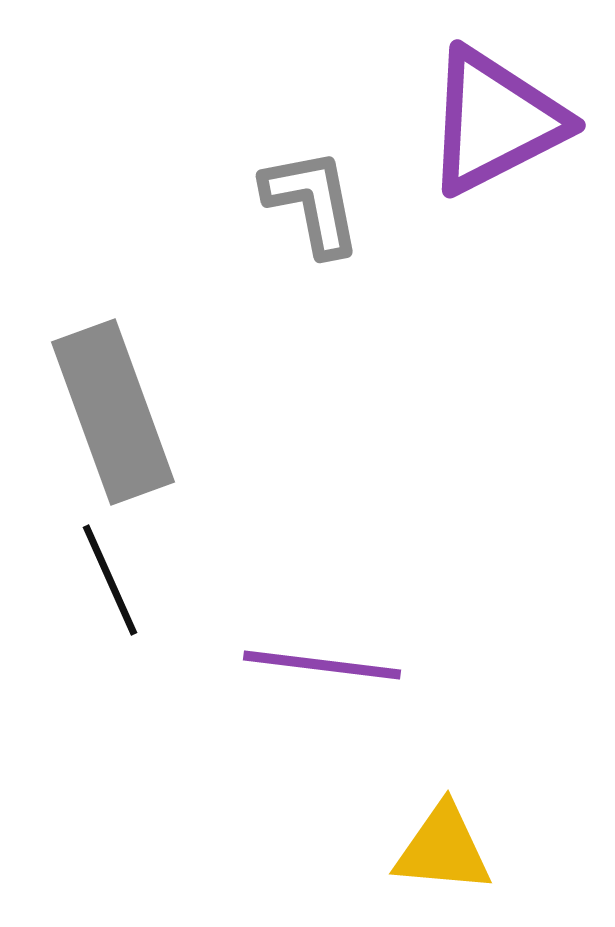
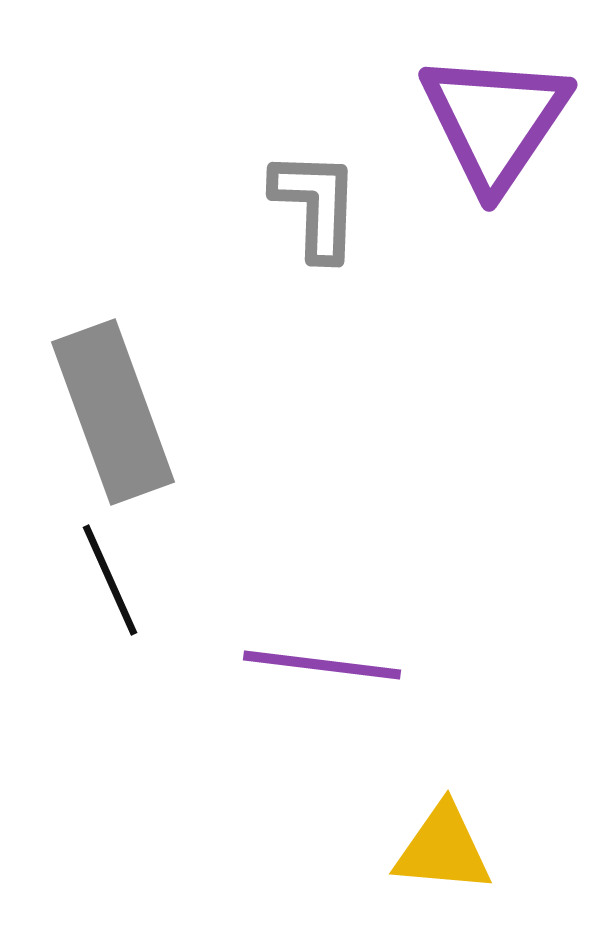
purple triangle: rotated 29 degrees counterclockwise
gray L-shape: moved 4 px right, 3 px down; rotated 13 degrees clockwise
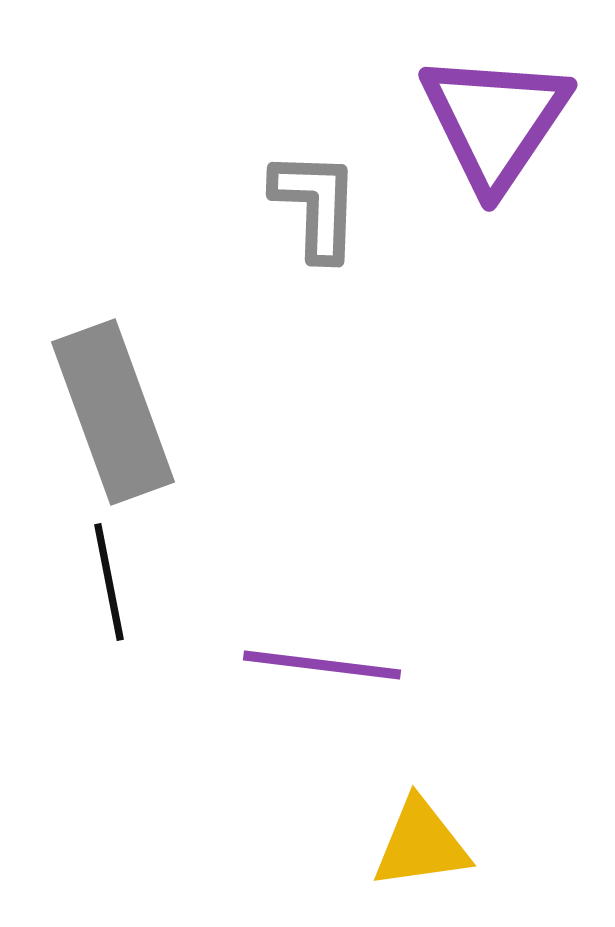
black line: moved 1 px left, 2 px down; rotated 13 degrees clockwise
yellow triangle: moved 22 px left, 5 px up; rotated 13 degrees counterclockwise
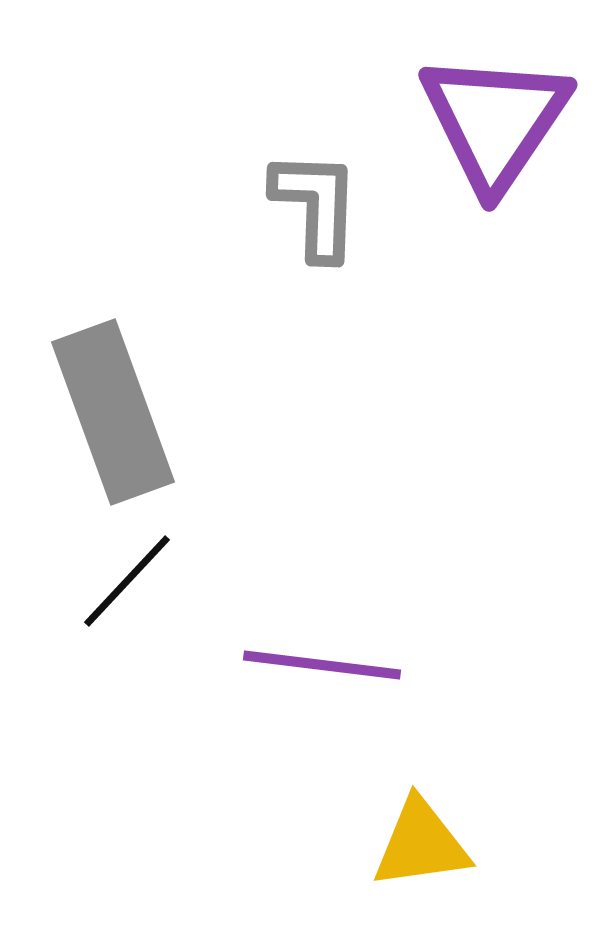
black line: moved 18 px right, 1 px up; rotated 54 degrees clockwise
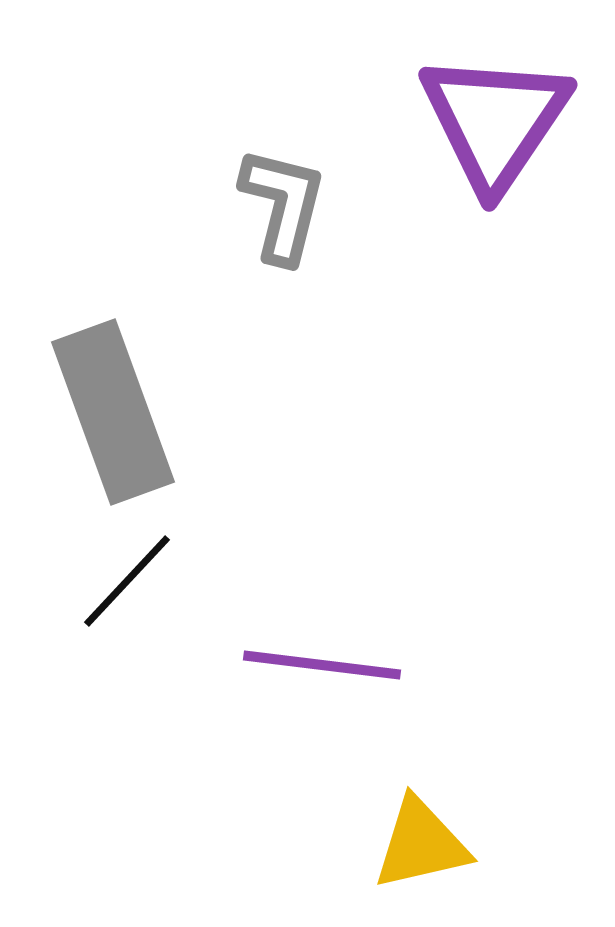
gray L-shape: moved 33 px left; rotated 12 degrees clockwise
yellow triangle: rotated 5 degrees counterclockwise
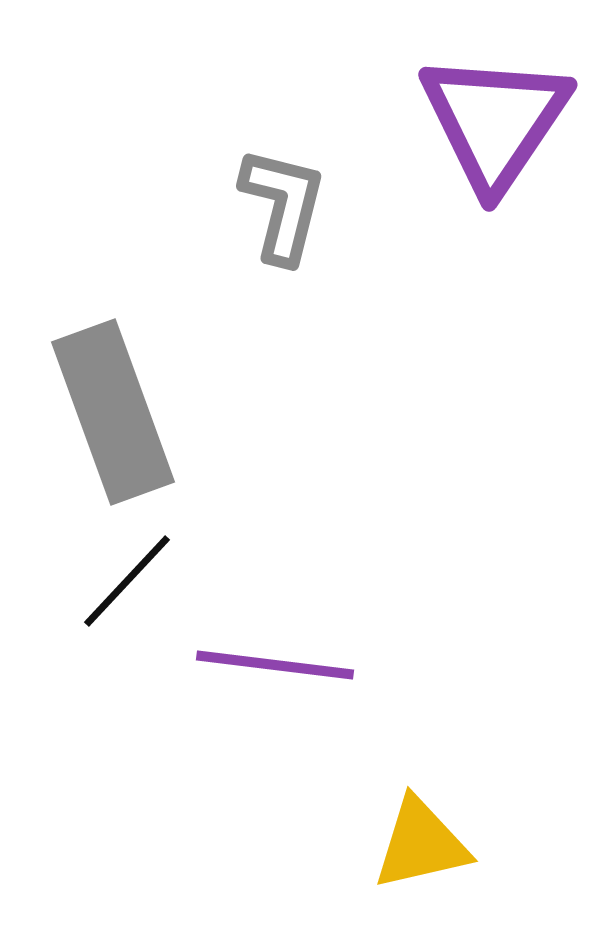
purple line: moved 47 px left
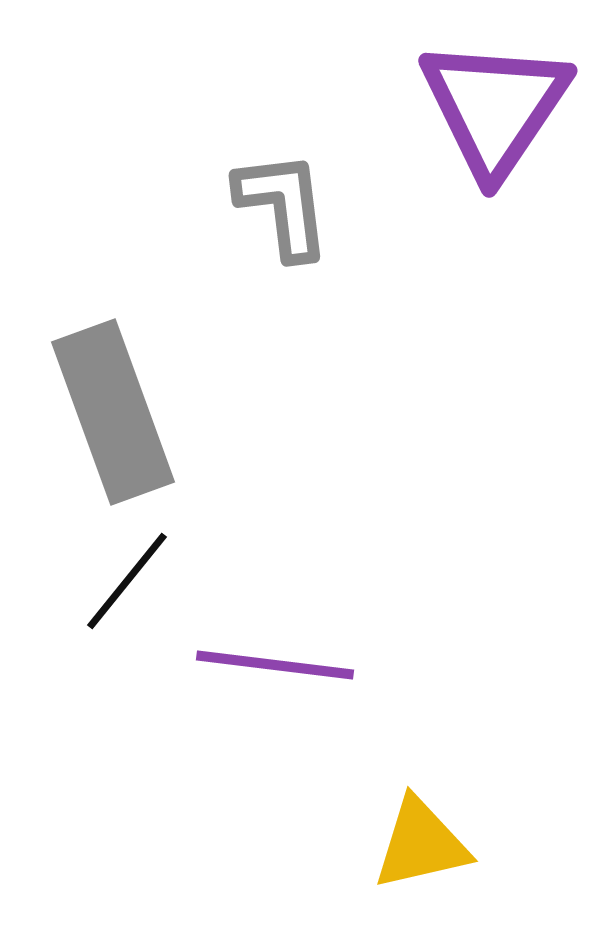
purple triangle: moved 14 px up
gray L-shape: rotated 21 degrees counterclockwise
black line: rotated 4 degrees counterclockwise
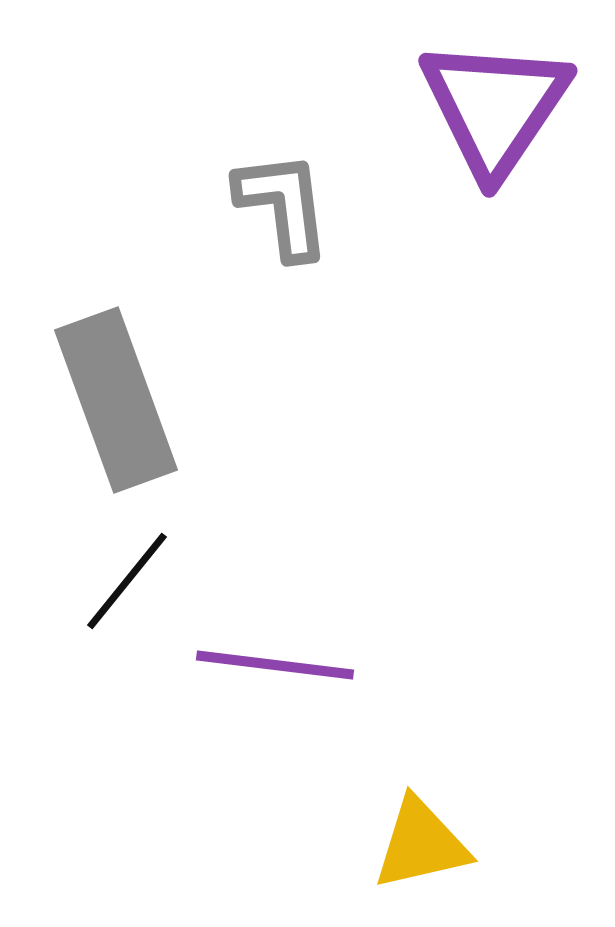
gray rectangle: moved 3 px right, 12 px up
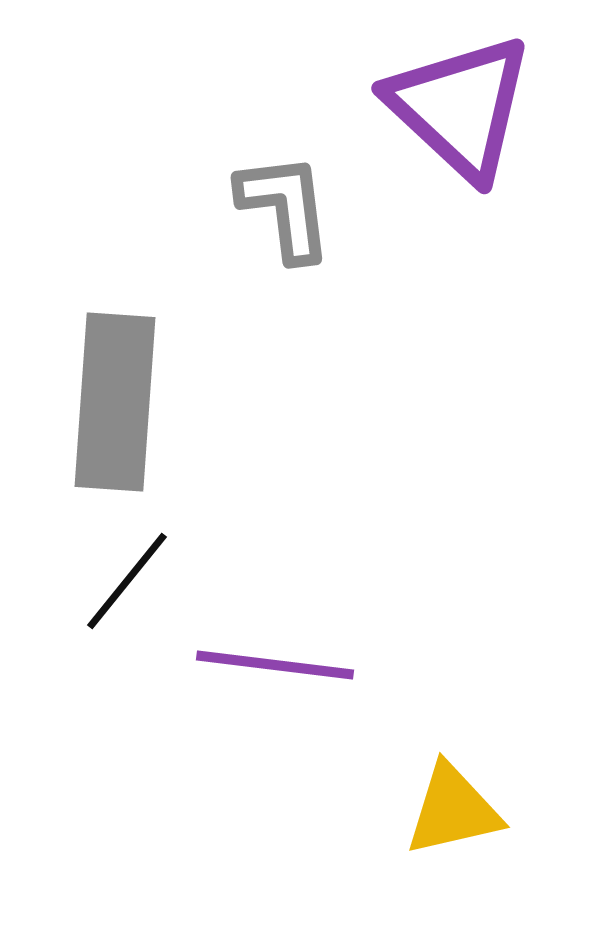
purple triangle: moved 35 px left; rotated 21 degrees counterclockwise
gray L-shape: moved 2 px right, 2 px down
gray rectangle: moved 1 px left, 2 px down; rotated 24 degrees clockwise
yellow triangle: moved 32 px right, 34 px up
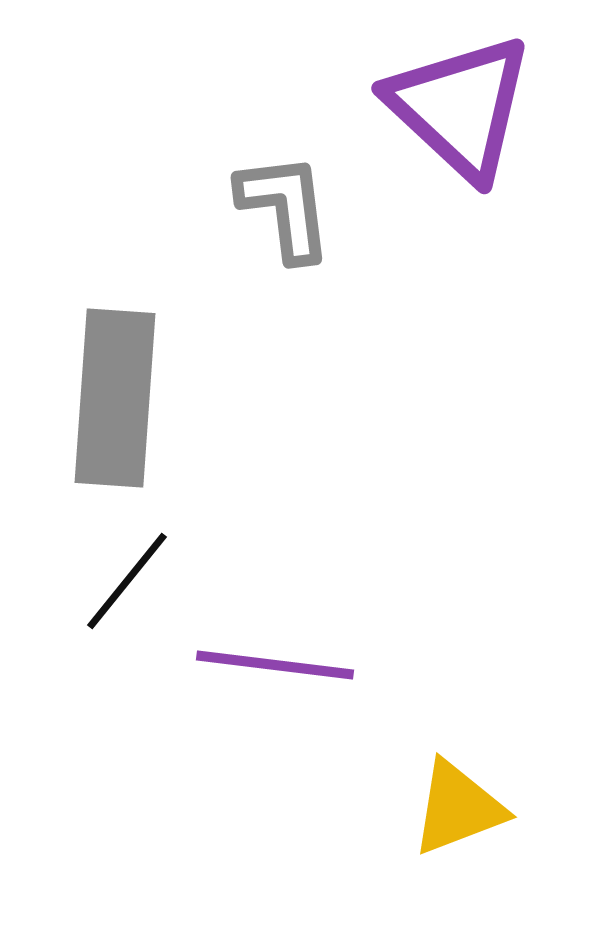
gray rectangle: moved 4 px up
yellow triangle: moved 5 px right, 2 px up; rotated 8 degrees counterclockwise
